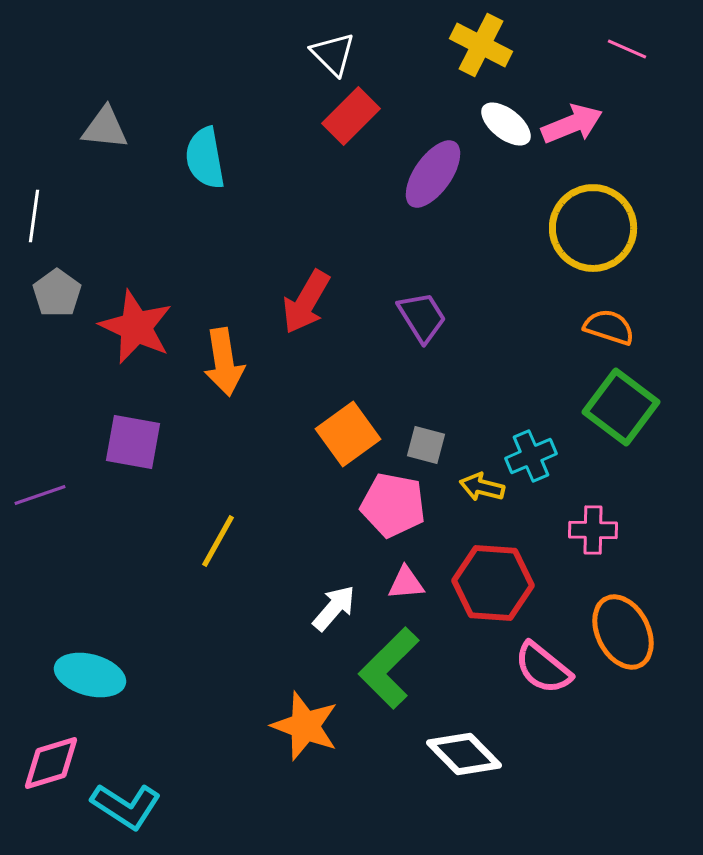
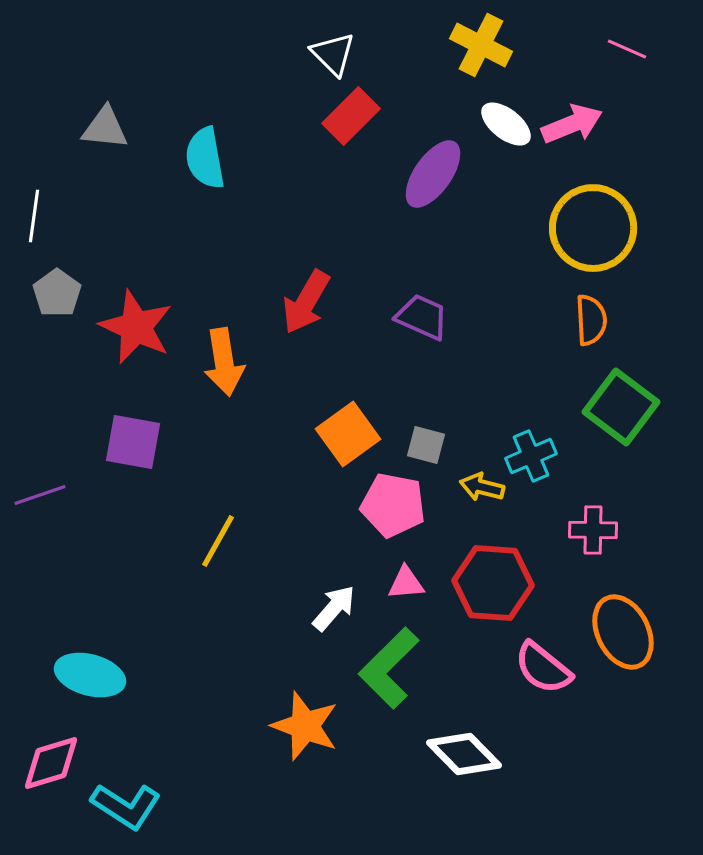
purple trapezoid: rotated 34 degrees counterclockwise
orange semicircle: moved 18 px left, 7 px up; rotated 69 degrees clockwise
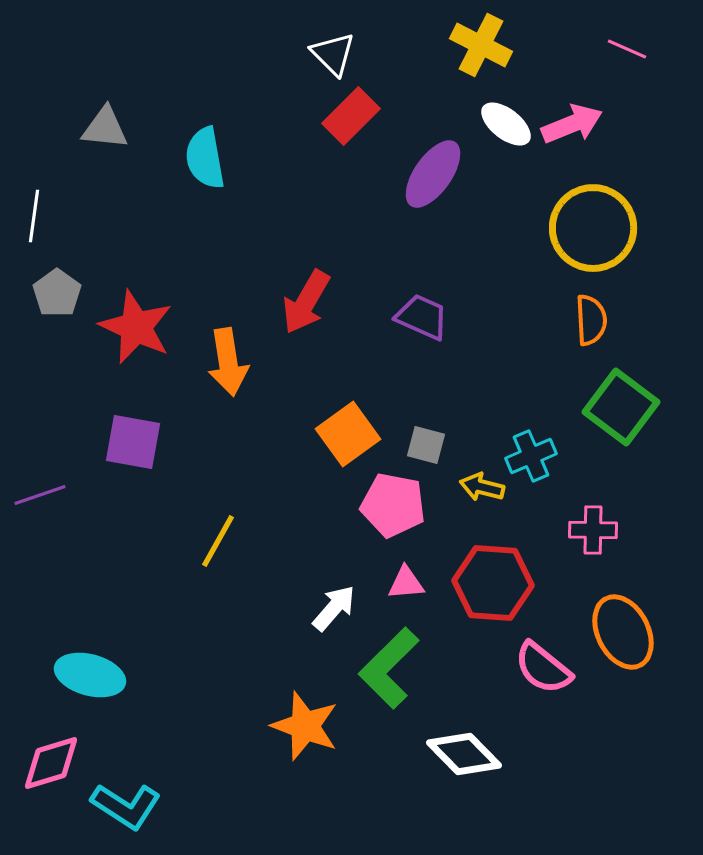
orange arrow: moved 4 px right
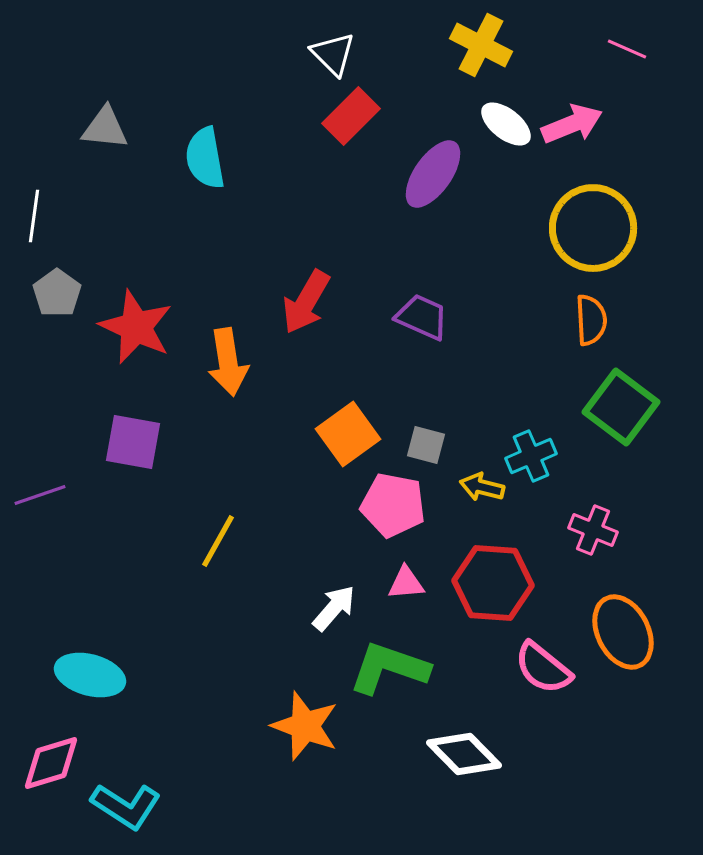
pink cross: rotated 21 degrees clockwise
green L-shape: rotated 64 degrees clockwise
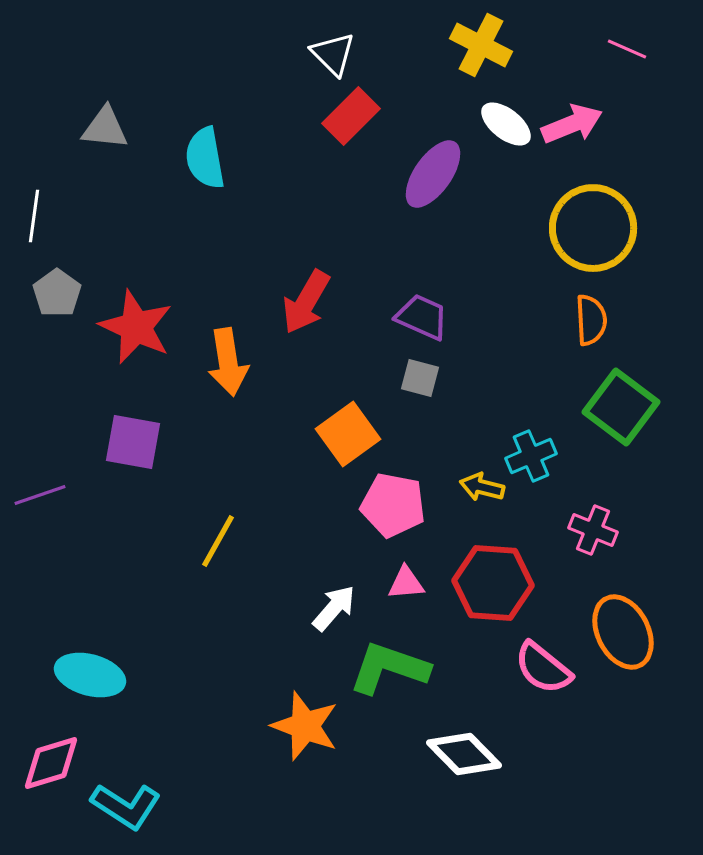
gray square: moved 6 px left, 67 px up
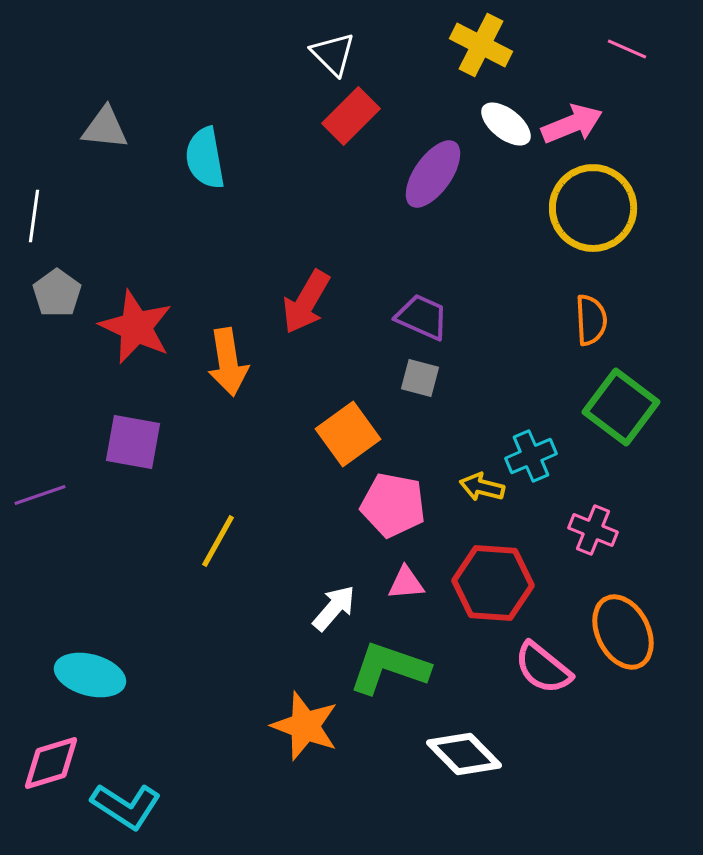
yellow circle: moved 20 px up
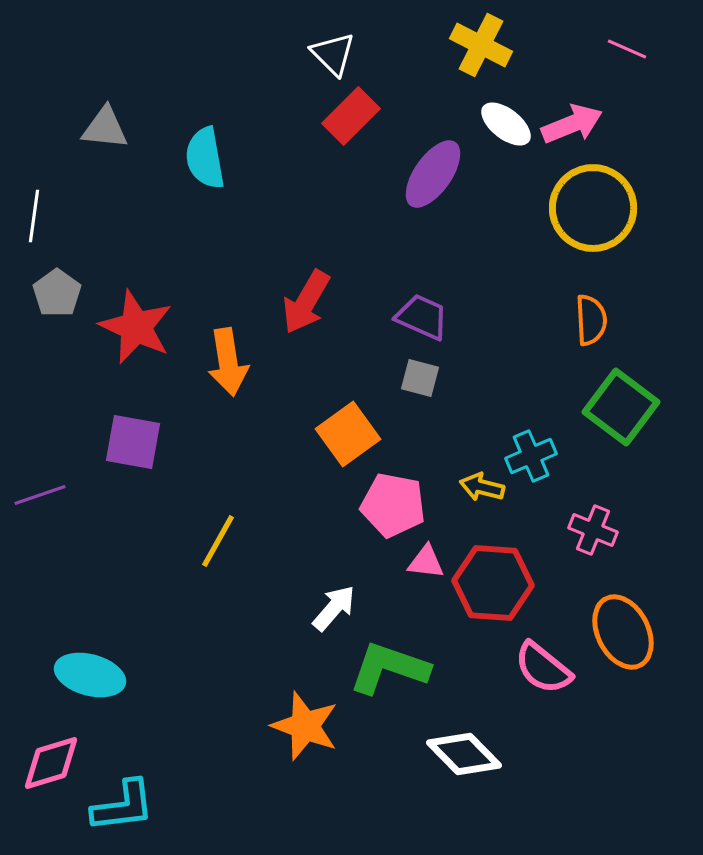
pink triangle: moved 20 px right, 21 px up; rotated 12 degrees clockwise
cyan L-shape: moved 3 px left; rotated 40 degrees counterclockwise
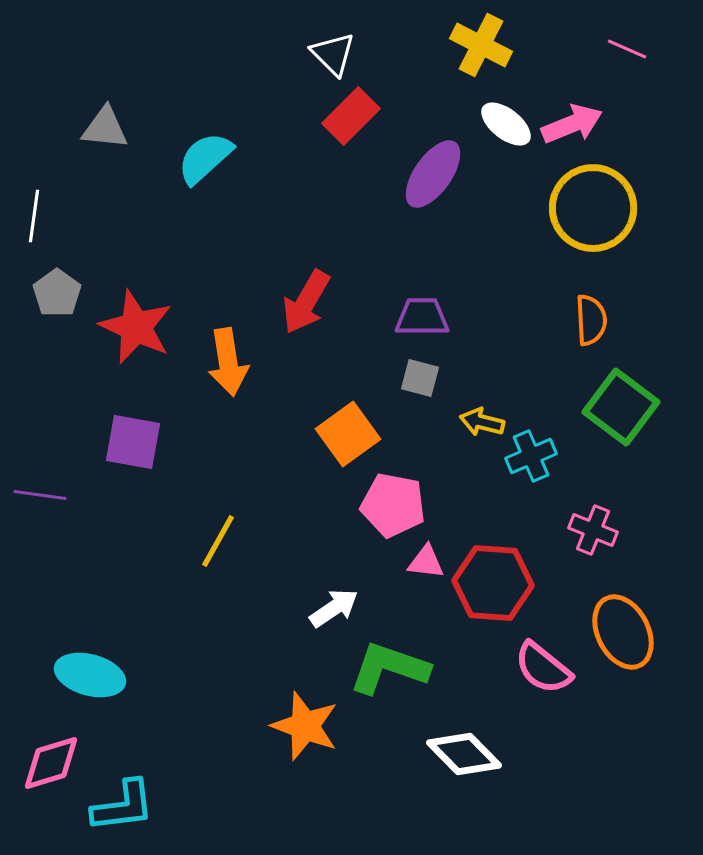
cyan semicircle: rotated 58 degrees clockwise
purple trapezoid: rotated 24 degrees counterclockwise
yellow arrow: moved 65 px up
purple line: rotated 27 degrees clockwise
white arrow: rotated 15 degrees clockwise
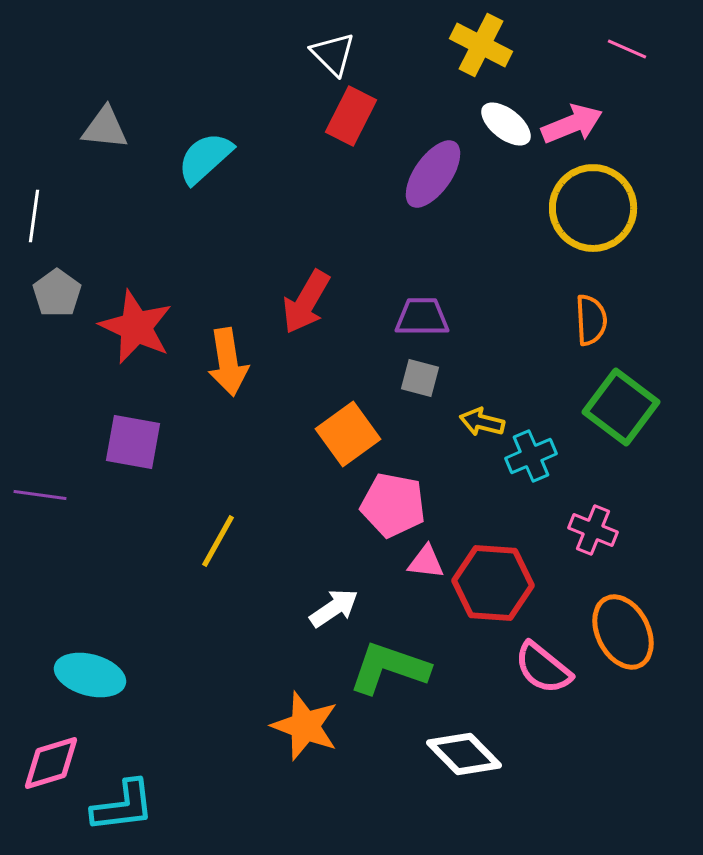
red rectangle: rotated 18 degrees counterclockwise
